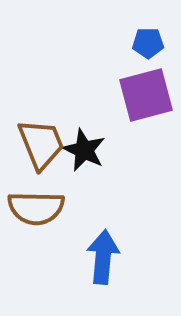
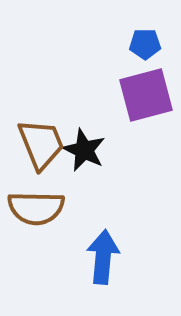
blue pentagon: moved 3 px left, 1 px down
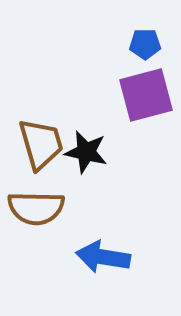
brown trapezoid: rotated 6 degrees clockwise
black star: moved 2 px right, 2 px down; rotated 12 degrees counterclockwise
blue arrow: rotated 86 degrees counterclockwise
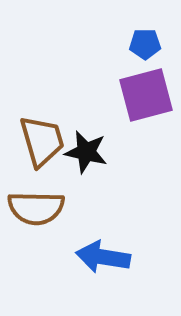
brown trapezoid: moved 1 px right, 3 px up
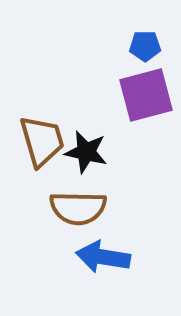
blue pentagon: moved 2 px down
brown semicircle: moved 42 px right
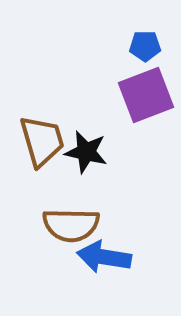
purple square: rotated 6 degrees counterclockwise
brown semicircle: moved 7 px left, 17 px down
blue arrow: moved 1 px right
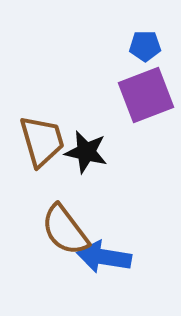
brown semicircle: moved 6 px left, 5 px down; rotated 52 degrees clockwise
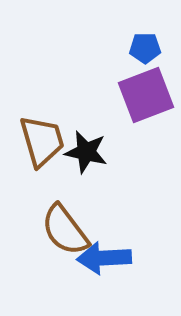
blue pentagon: moved 2 px down
blue arrow: moved 1 px down; rotated 12 degrees counterclockwise
